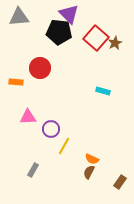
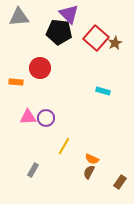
purple circle: moved 5 px left, 11 px up
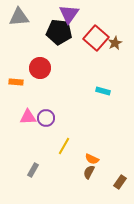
purple triangle: rotated 20 degrees clockwise
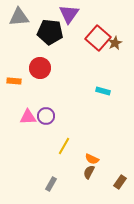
black pentagon: moved 9 px left
red square: moved 2 px right
orange rectangle: moved 2 px left, 1 px up
purple circle: moved 2 px up
gray rectangle: moved 18 px right, 14 px down
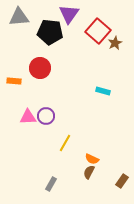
red square: moved 7 px up
yellow line: moved 1 px right, 3 px up
brown rectangle: moved 2 px right, 1 px up
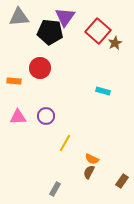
purple triangle: moved 4 px left, 3 px down
pink triangle: moved 10 px left
gray rectangle: moved 4 px right, 5 px down
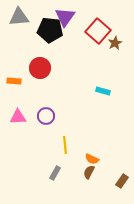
black pentagon: moved 2 px up
yellow line: moved 2 px down; rotated 36 degrees counterclockwise
gray rectangle: moved 16 px up
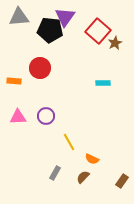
cyan rectangle: moved 8 px up; rotated 16 degrees counterclockwise
yellow line: moved 4 px right, 3 px up; rotated 24 degrees counterclockwise
brown semicircle: moved 6 px left, 5 px down; rotated 16 degrees clockwise
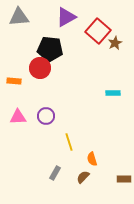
purple triangle: moved 1 px right; rotated 25 degrees clockwise
black pentagon: moved 19 px down
cyan rectangle: moved 10 px right, 10 px down
yellow line: rotated 12 degrees clockwise
orange semicircle: rotated 48 degrees clockwise
brown rectangle: moved 2 px right, 2 px up; rotated 56 degrees clockwise
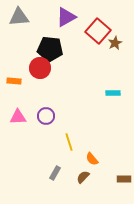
orange semicircle: rotated 24 degrees counterclockwise
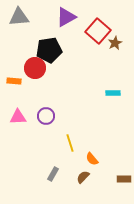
black pentagon: moved 1 px left, 1 px down; rotated 15 degrees counterclockwise
red circle: moved 5 px left
yellow line: moved 1 px right, 1 px down
gray rectangle: moved 2 px left, 1 px down
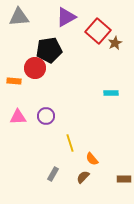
cyan rectangle: moved 2 px left
